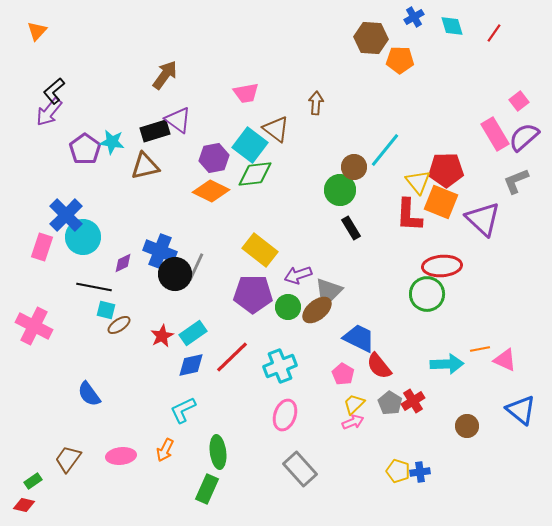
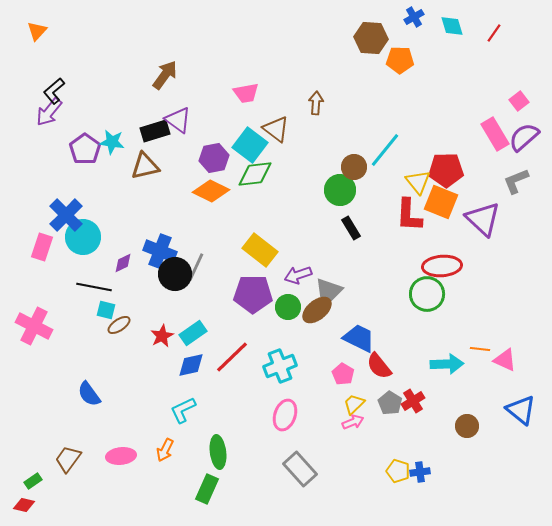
orange line at (480, 349): rotated 18 degrees clockwise
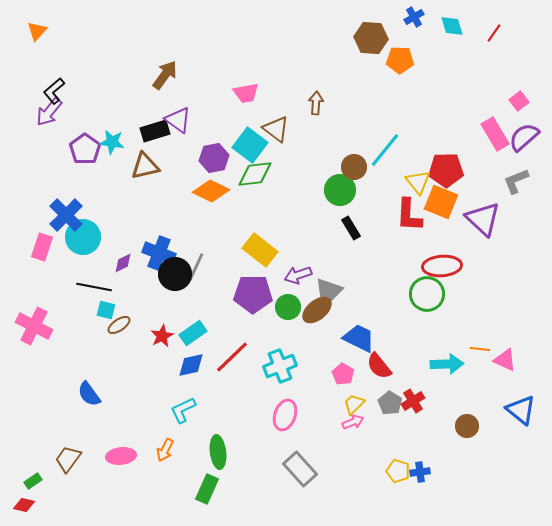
blue cross at (160, 251): moved 1 px left, 2 px down
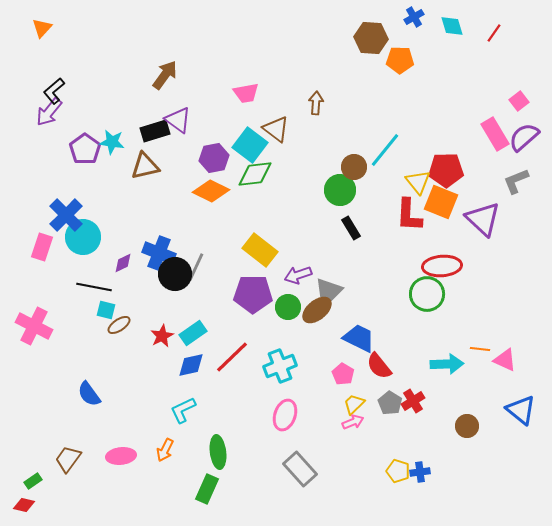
orange triangle at (37, 31): moved 5 px right, 3 px up
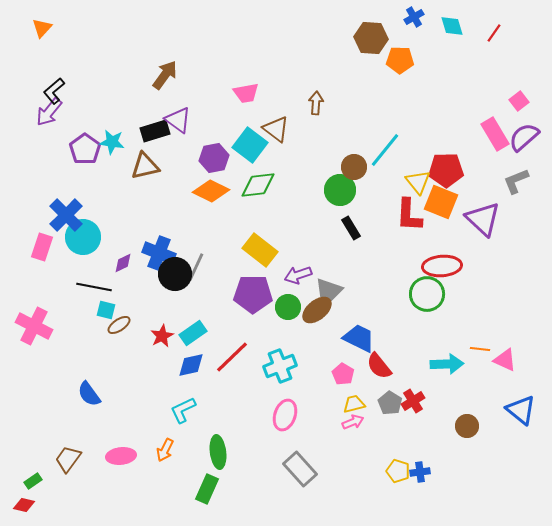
green diamond at (255, 174): moved 3 px right, 11 px down
yellow trapezoid at (354, 404): rotated 30 degrees clockwise
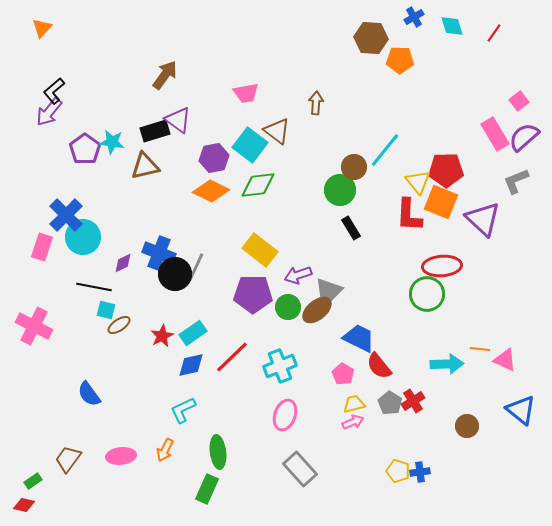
brown triangle at (276, 129): moved 1 px right, 2 px down
